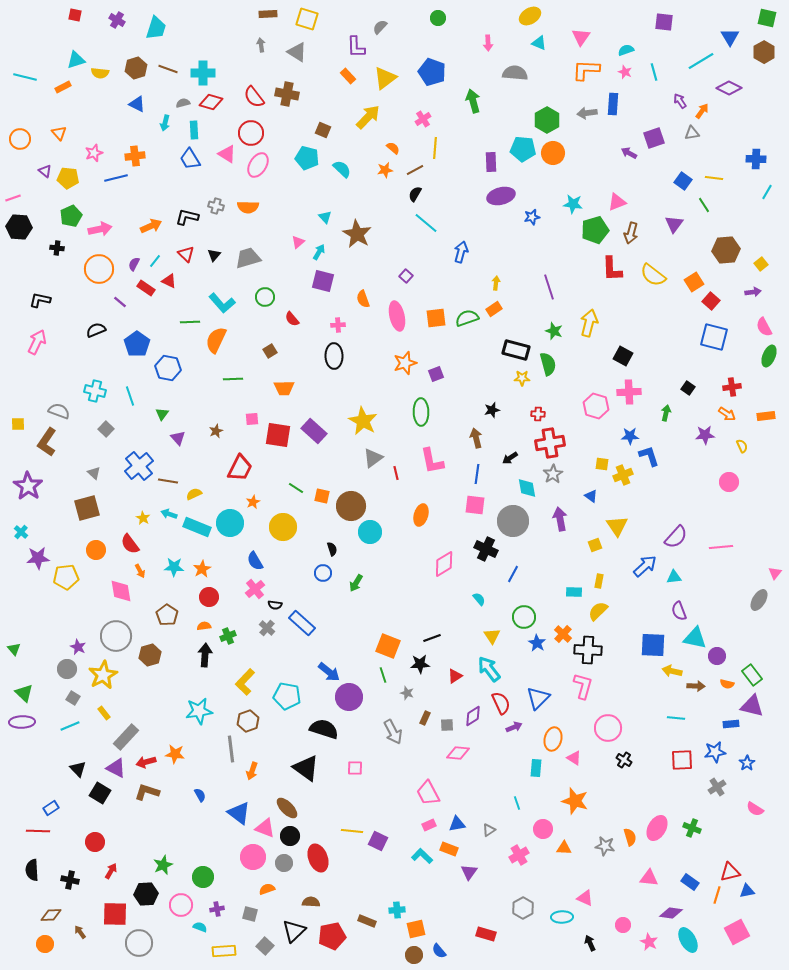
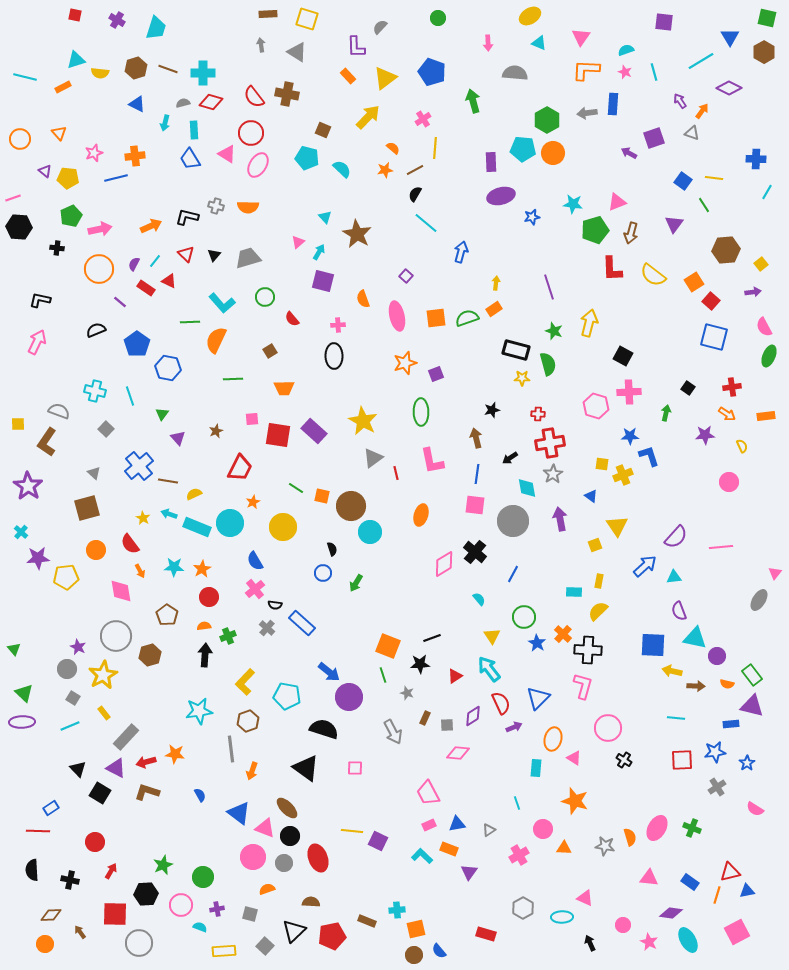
gray triangle at (692, 133): rotated 28 degrees clockwise
black cross at (486, 549): moved 11 px left, 3 px down; rotated 15 degrees clockwise
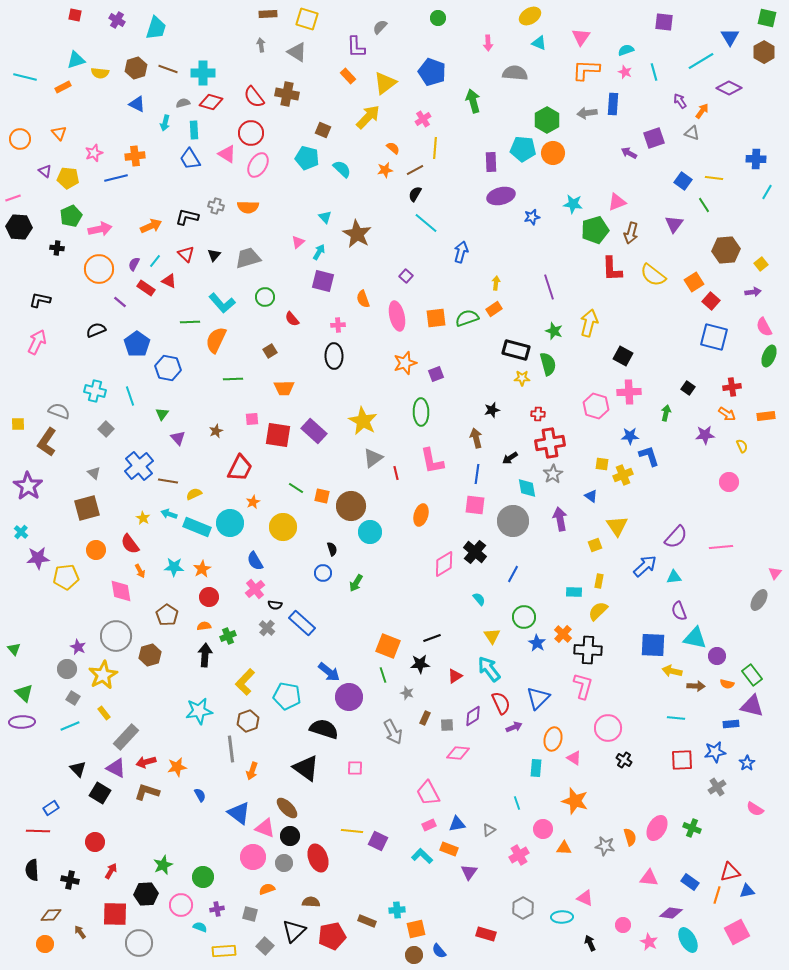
yellow triangle at (385, 78): moved 5 px down
orange star at (175, 754): moved 2 px right, 13 px down; rotated 18 degrees counterclockwise
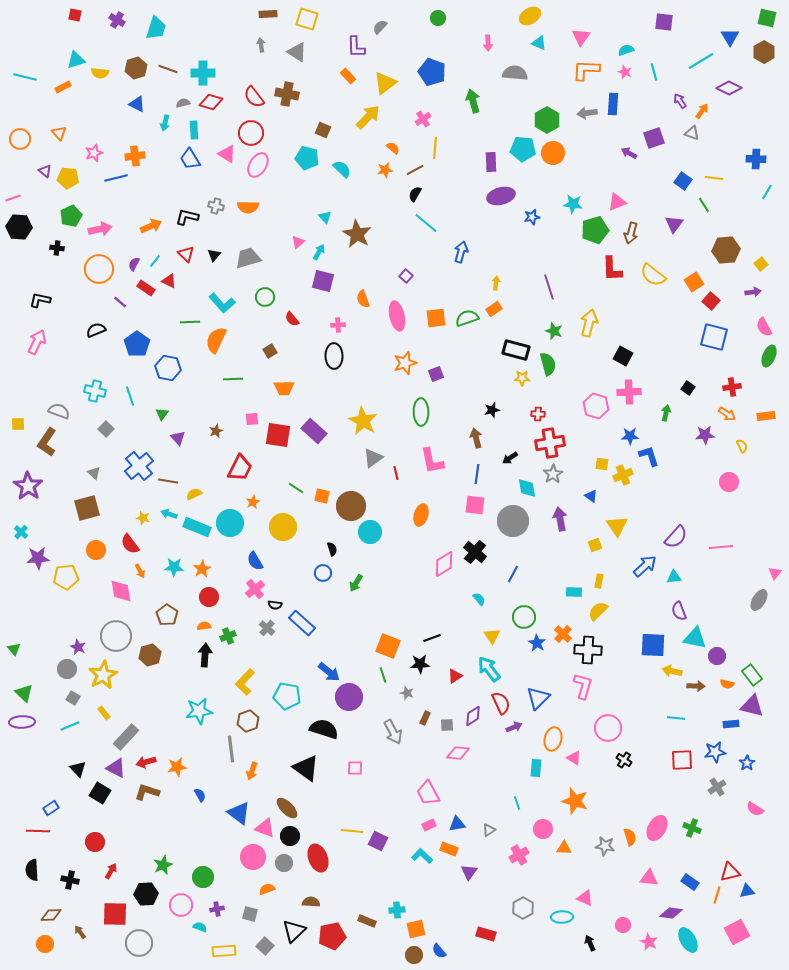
yellow star at (143, 518): rotated 16 degrees counterclockwise
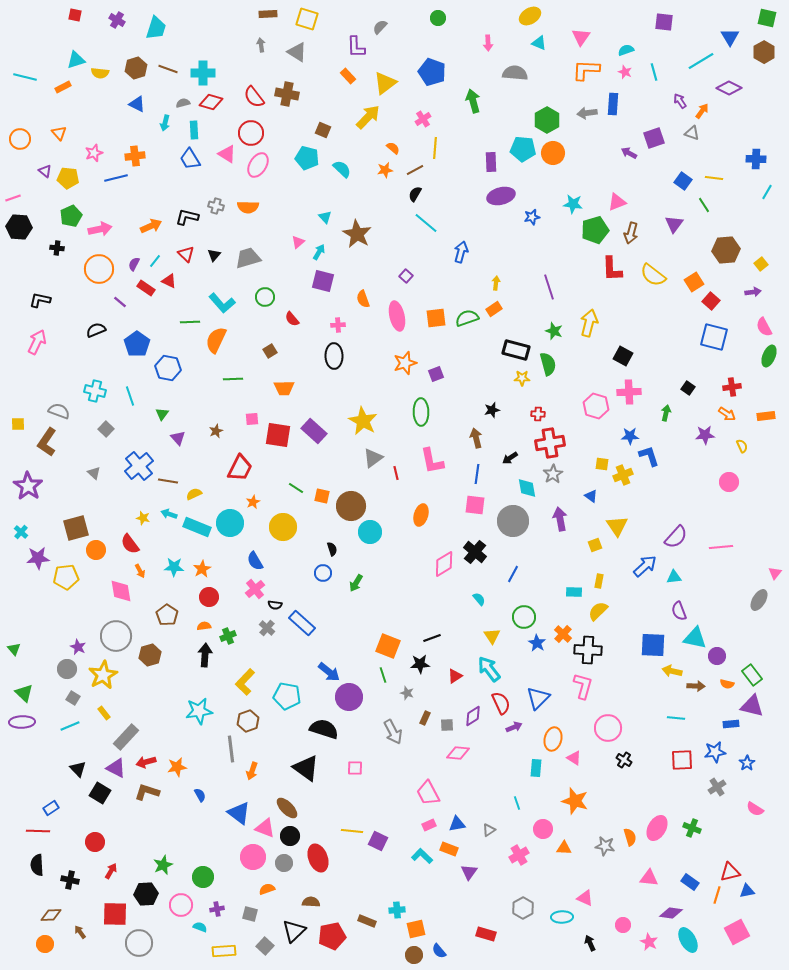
brown square at (87, 508): moved 11 px left, 20 px down
black semicircle at (32, 870): moved 5 px right, 5 px up
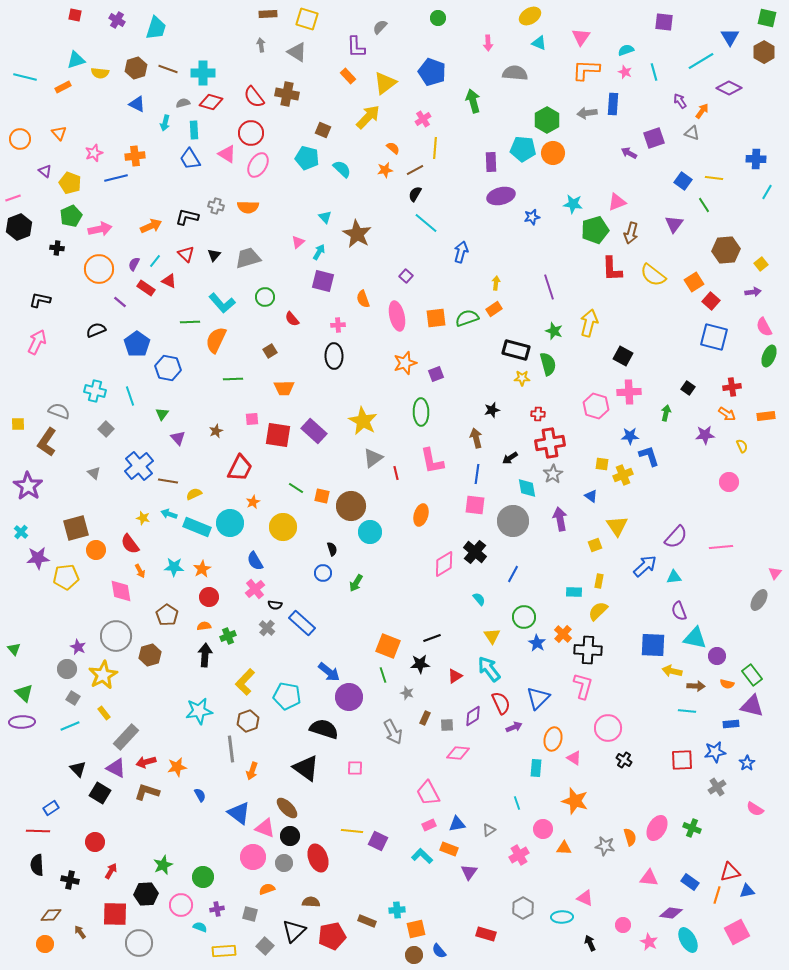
yellow pentagon at (68, 178): moved 2 px right, 5 px down; rotated 15 degrees clockwise
black hexagon at (19, 227): rotated 25 degrees counterclockwise
cyan line at (676, 718): moved 11 px right, 7 px up
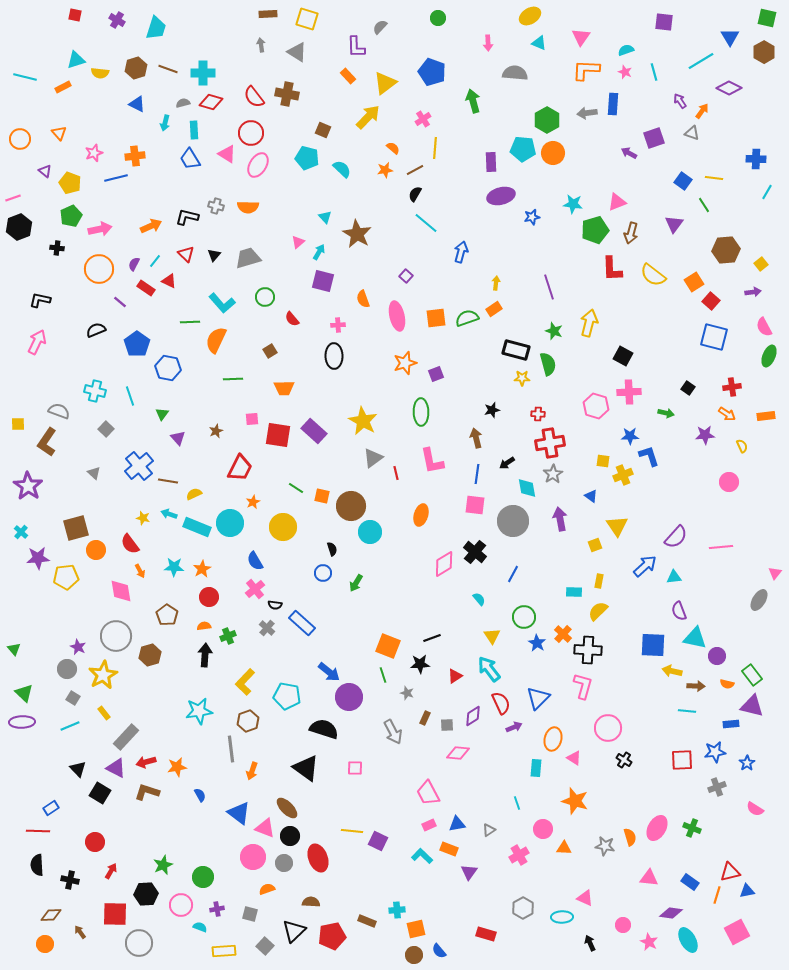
green arrow at (666, 413): rotated 91 degrees clockwise
black arrow at (510, 458): moved 3 px left, 5 px down
yellow square at (602, 464): moved 1 px right, 3 px up
gray cross at (717, 787): rotated 12 degrees clockwise
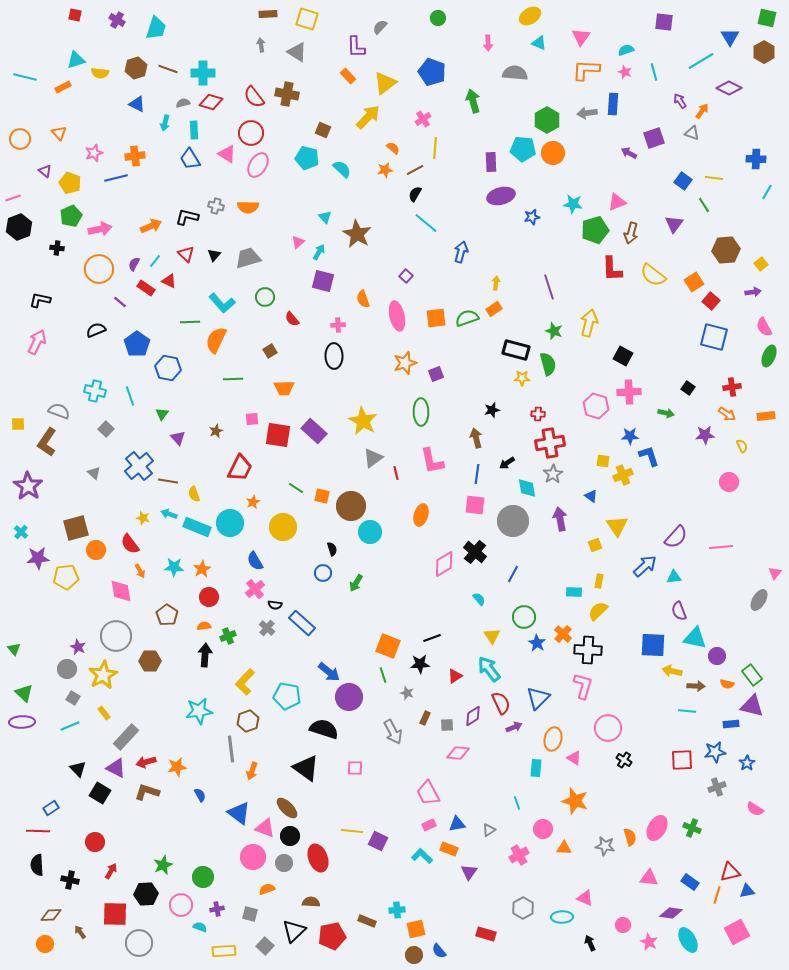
yellow semicircle at (194, 494): rotated 84 degrees counterclockwise
brown hexagon at (150, 655): moved 6 px down; rotated 15 degrees clockwise
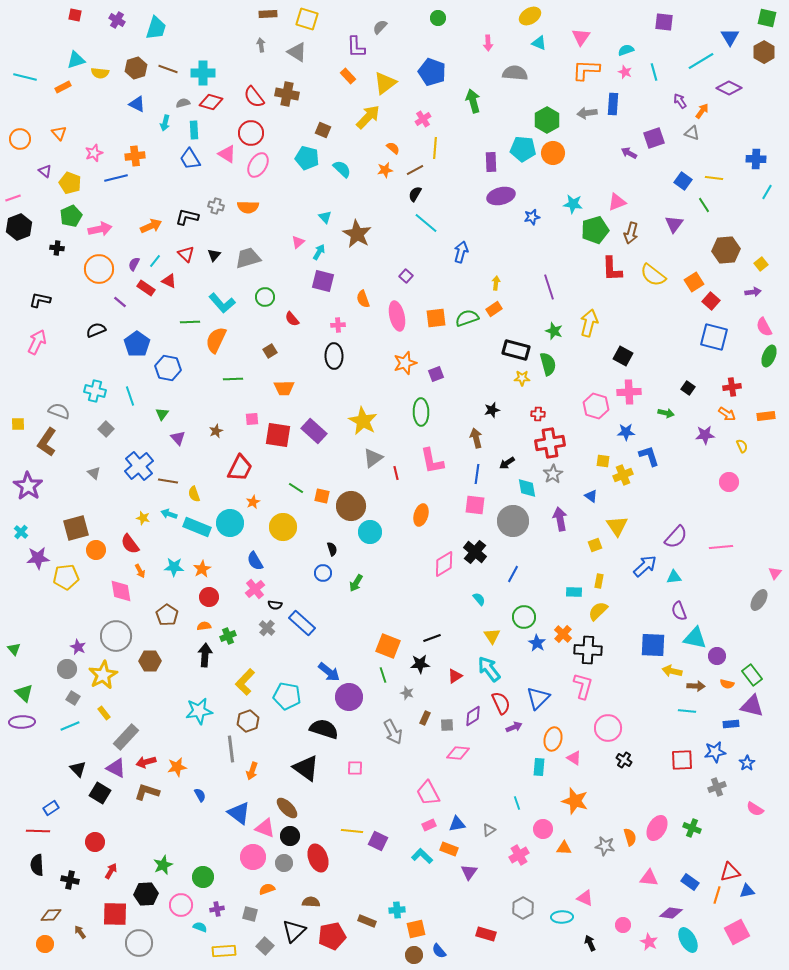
blue star at (630, 436): moved 4 px left, 4 px up
cyan rectangle at (536, 768): moved 3 px right, 1 px up
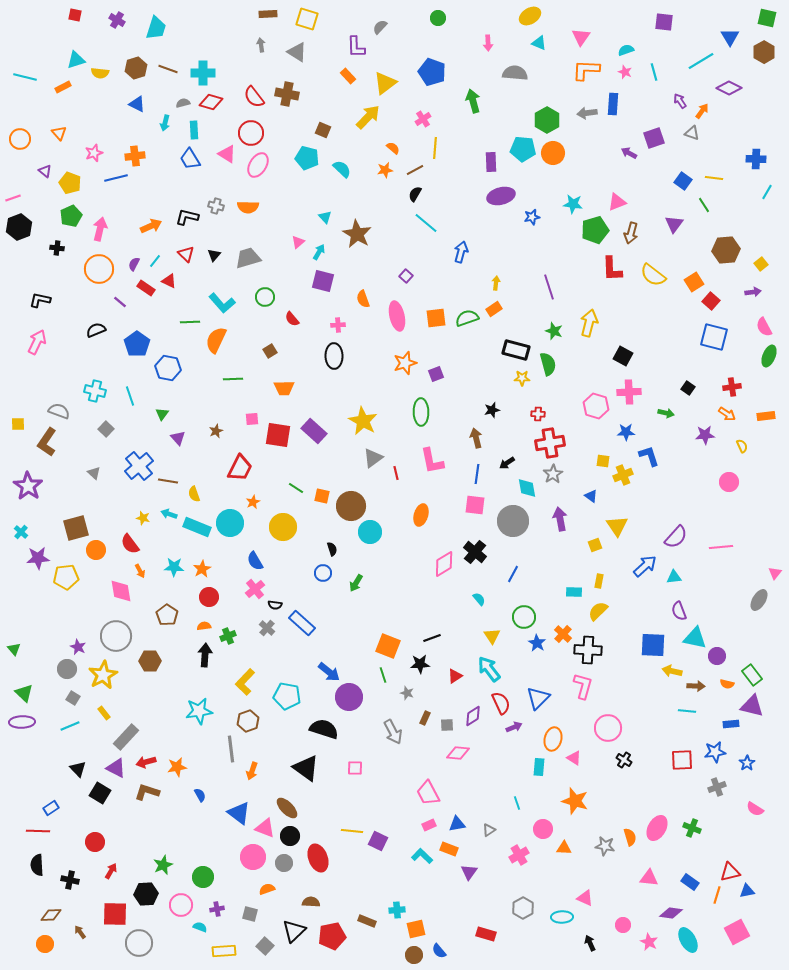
pink arrow at (100, 229): rotated 65 degrees counterclockwise
